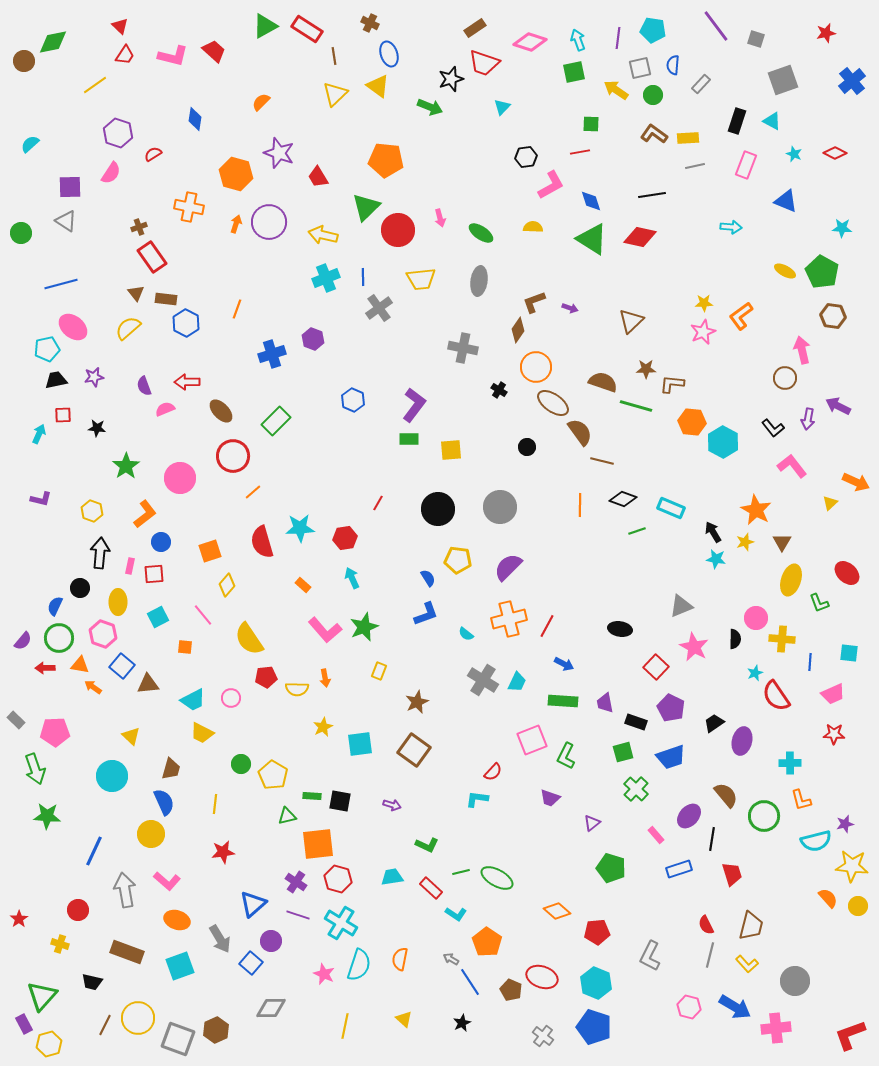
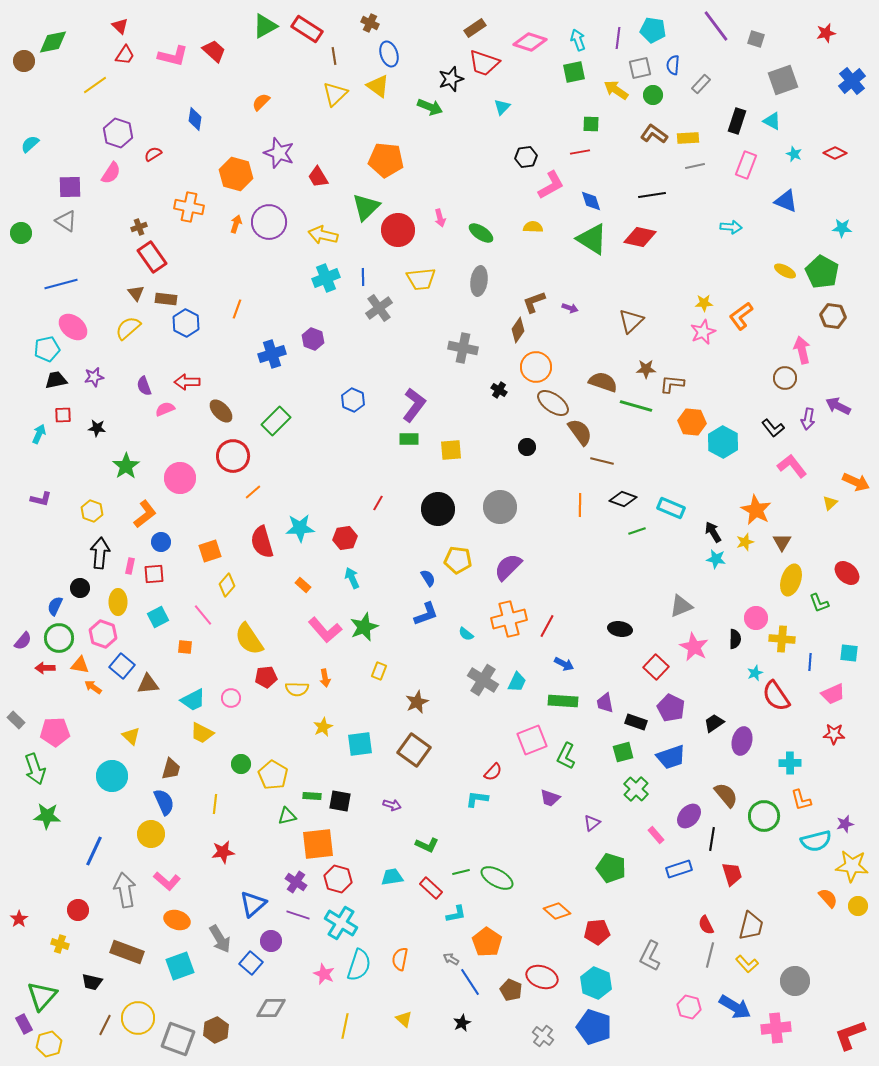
cyan L-shape at (456, 914): rotated 45 degrees counterclockwise
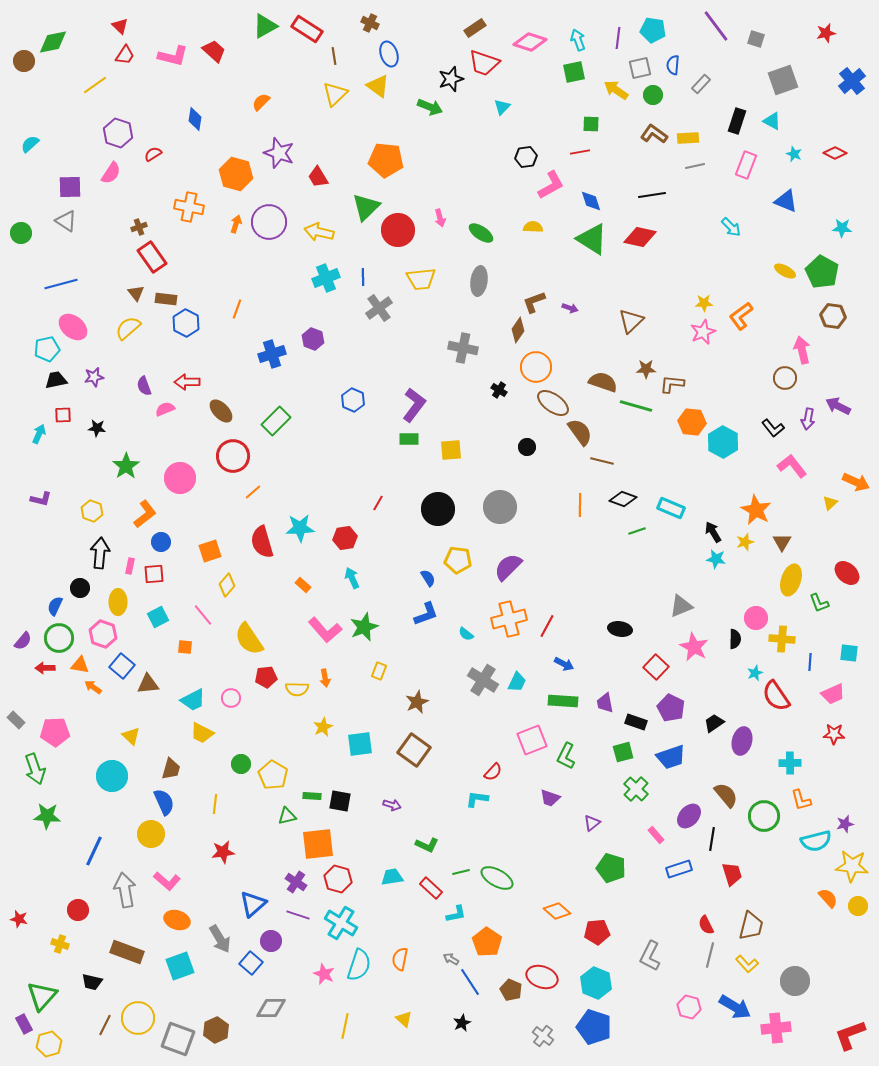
cyan arrow at (731, 227): rotated 40 degrees clockwise
yellow arrow at (323, 235): moved 4 px left, 3 px up
red star at (19, 919): rotated 24 degrees counterclockwise
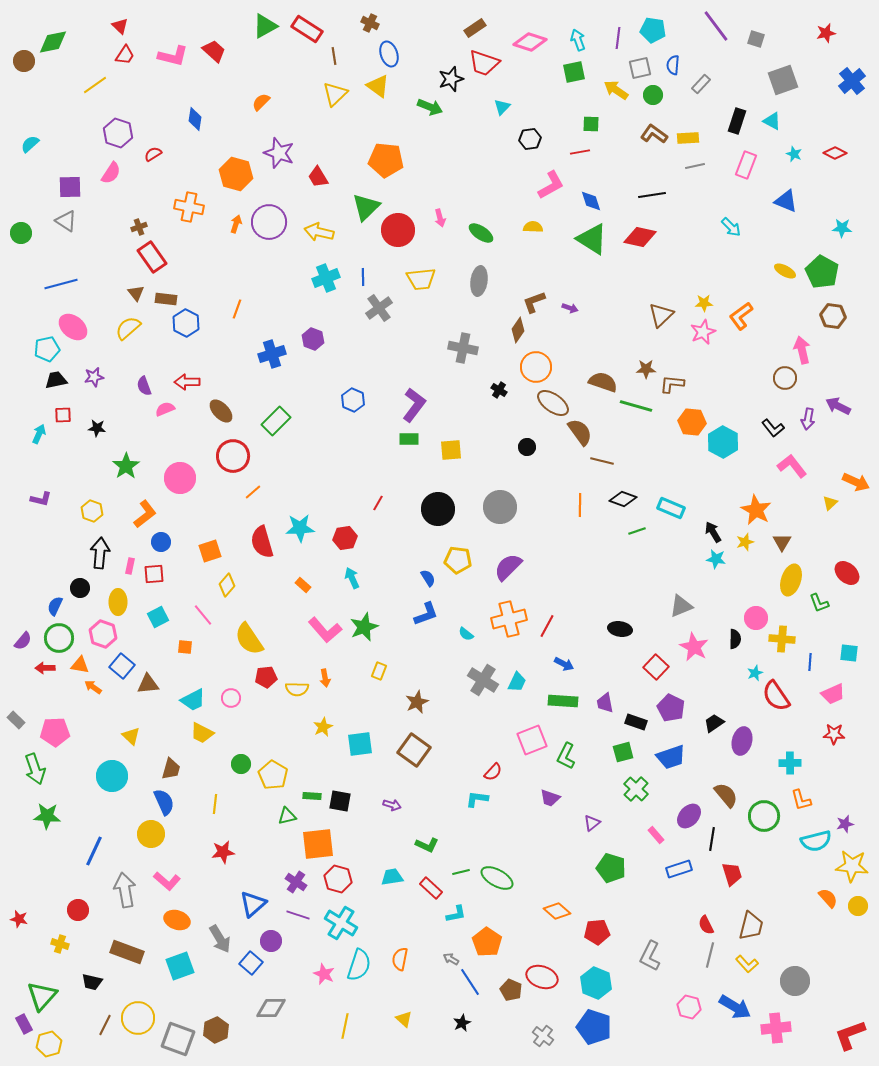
black hexagon at (526, 157): moved 4 px right, 18 px up
brown triangle at (631, 321): moved 30 px right, 6 px up
